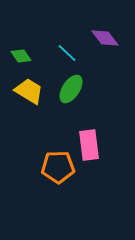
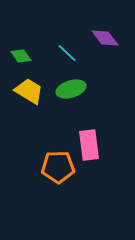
green ellipse: rotated 40 degrees clockwise
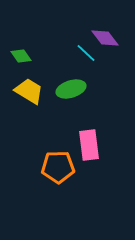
cyan line: moved 19 px right
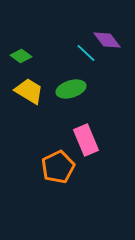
purple diamond: moved 2 px right, 2 px down
green diamond: rotated 20 degrees counterclockwise
pink rectangle: moved 3 px left, 5 px up; rotated 16 degrees counterclockwise
orange pentagon: rotated 24 degrees counterclockwise
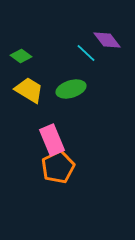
yellow trapezoid: moved 1 px up
pink rectangle: moved 34 px left
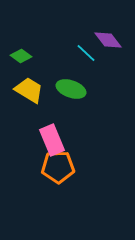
purple diamond: moved 1 px right
green ellipse: rotated 36 degrees clockwise
orange pentagon: rotated 24 degrees clockwise
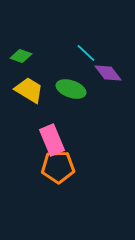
purple diamond: moved 33 px down
green diamond: rotated 15 degrees counterclockwise
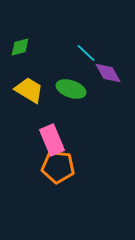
green diamond: moved 1 px left, 9 px up; rotated 35 degrees counterclockwise
purple diamond: rotated 8 degrees clockwise
orange pentagon: rotated 8 degrees clockwise
